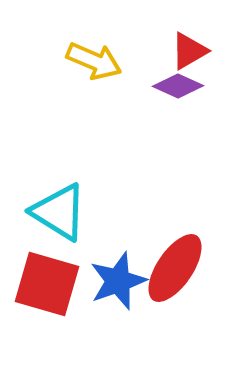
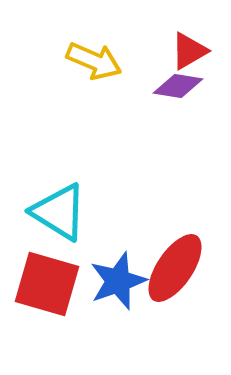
purple diamond: rotated 15 degrees counterclockwise
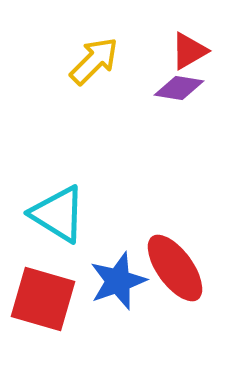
yellow arrow: rotated 68 degrees counterclockwise
purple diamond: moved 1 px right, 2 px down
cyan triangle: moved 1 px left, 2 px down
red ellipse: rotated 70 degrees counterclockwise
red square: moved 4 px left, 15 px down
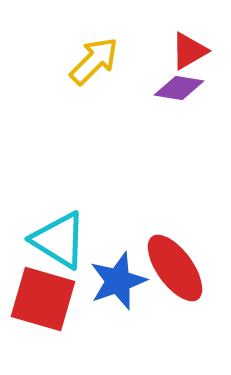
cyan triangle: moved 1 px right, 26 px down
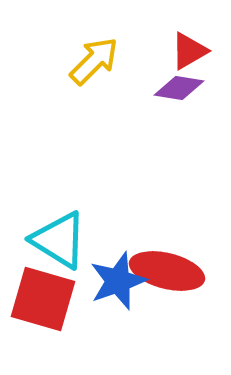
red ellipse: moved 8 px left, 3 px down; rotated 40 degrees counterclockwise
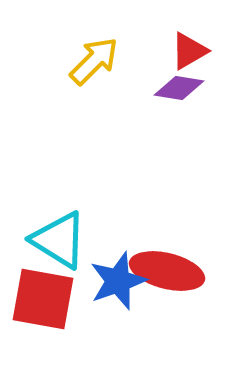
red square: rotated 6 degrees counterclockwise
